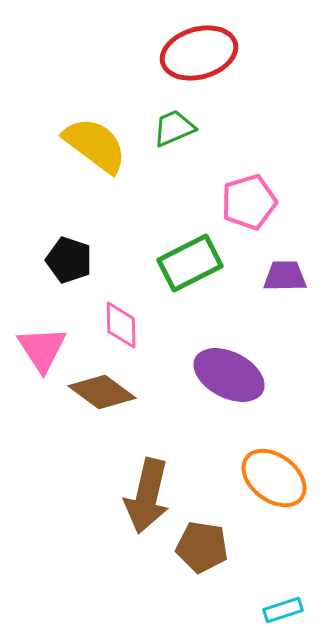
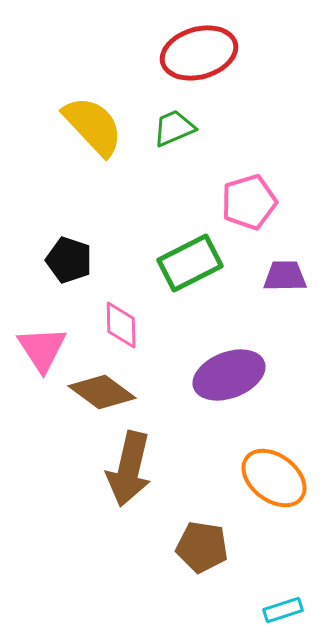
yellow semicircle: moved 2 px left, 19 px up; rotated 10 degrees clockwise
purple ellipse: rotated 48 degrees counterclockwise
brown arrow: moved 18 px left, 27 px up
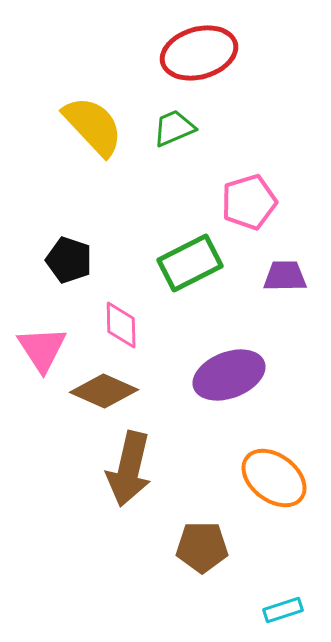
brown diamond: moved 2 px right, 1 px up; rotated 12 degrees counterclockwise
brown pentagon: rotated 9 degrees counterclockwise
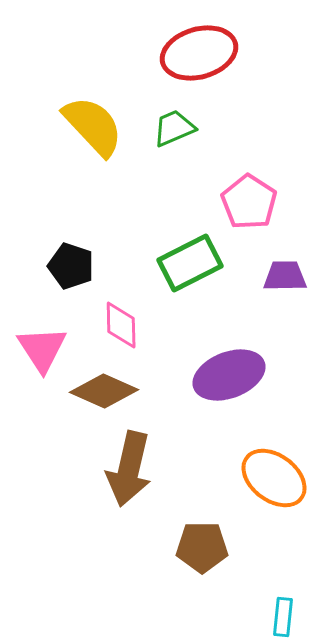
pink pentagon: rotated 22 degrees counterclockwise
black pentagon: moved 2 px right, 6 px down
cyan rectangle: moved 7 px down; rotated 66 degrees counterclockwise
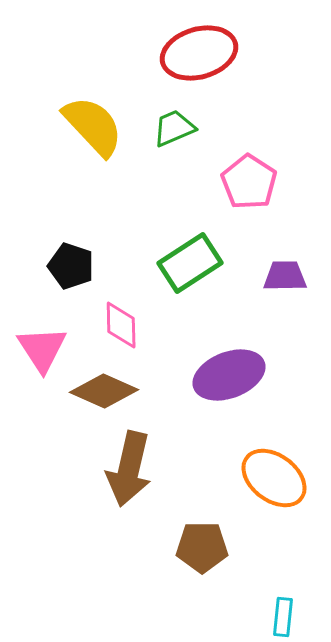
pink pentagon: moved 20 px up
green rectangle: rotated 6 degrees counterclockwise
